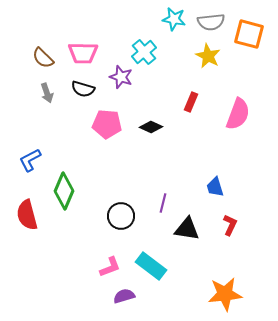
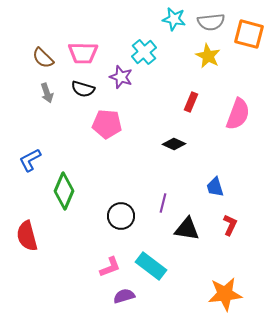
black diamond: moved 23 px right, 17 px down
red semicircle: moved 21 px down
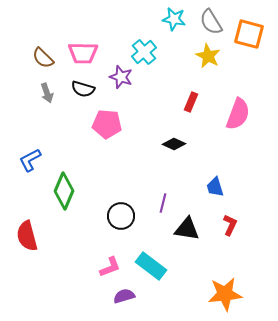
gray semicircle: rotated 64 degrees clockwise
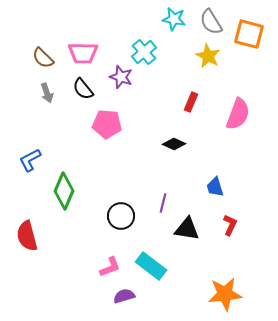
black semicircle: rotated 35 degrees clockwise
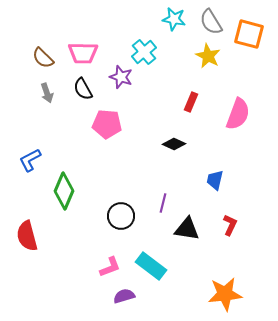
black semicircle: rotated 10 degrees clockwise
blue trapezoid: moved 7 px up; rotated 30 degrees clockwise
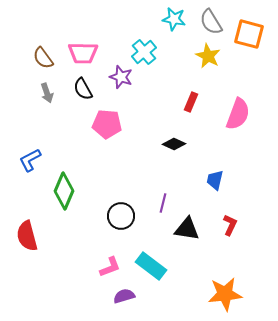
brown semicircle: rotated 10 degrees clockwise
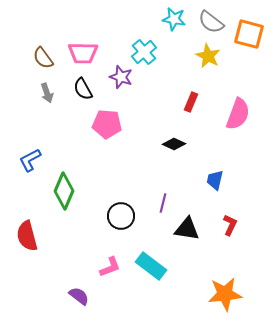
gray semicircle: rotated 20 degrees counterclockwise
purple semicircle: moved 45 px left; rotated 55 degrees clockwise
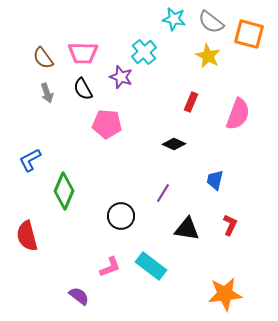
purple line: moved 10 px up; rotated 18 degrees clockwise
